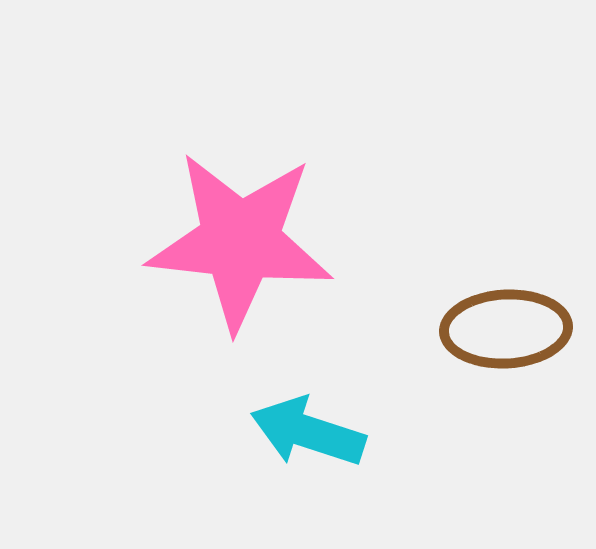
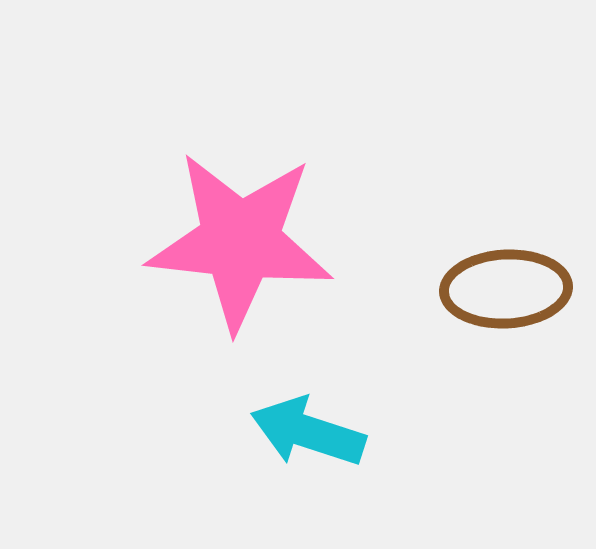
brown ellipse: moved 40 px up
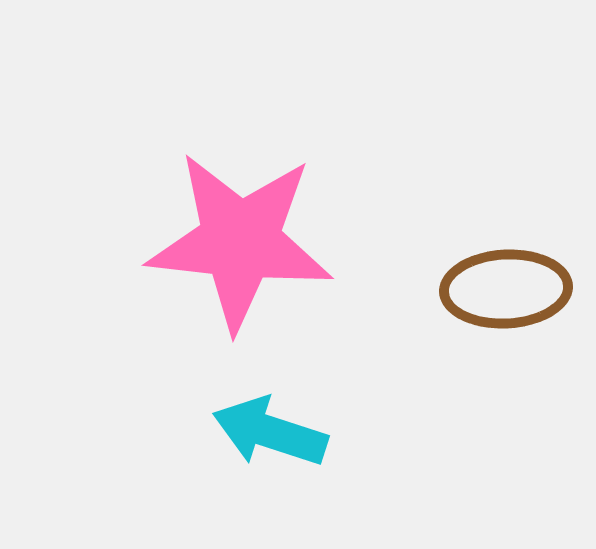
cyan arrow: moved 38 px left
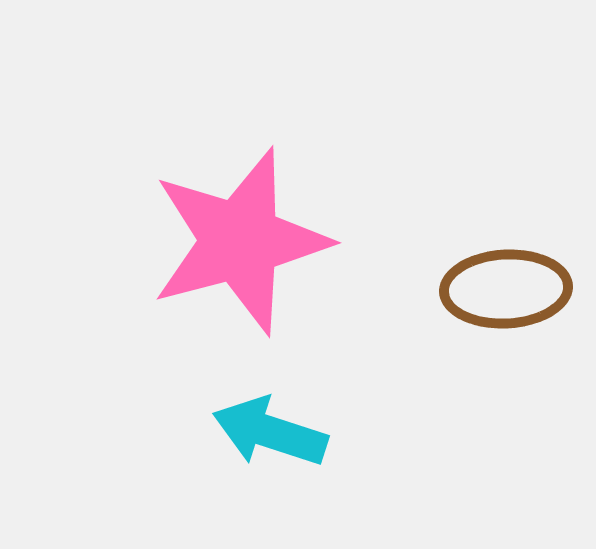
pink star: rotated 21 degrees counterclockwise
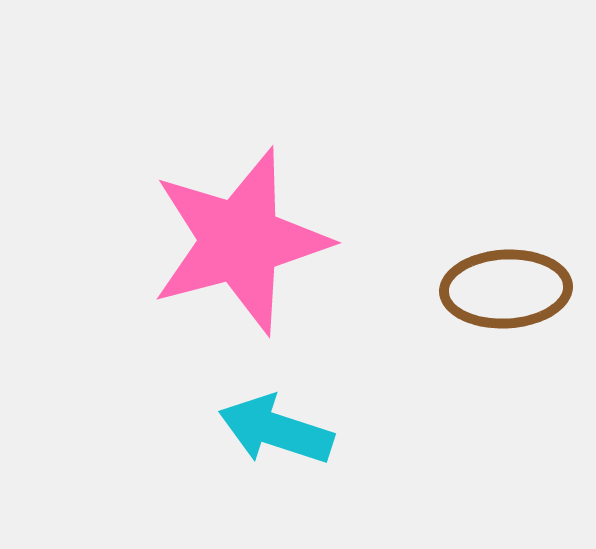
cyan arrow: moved 6 px right, 2 px up
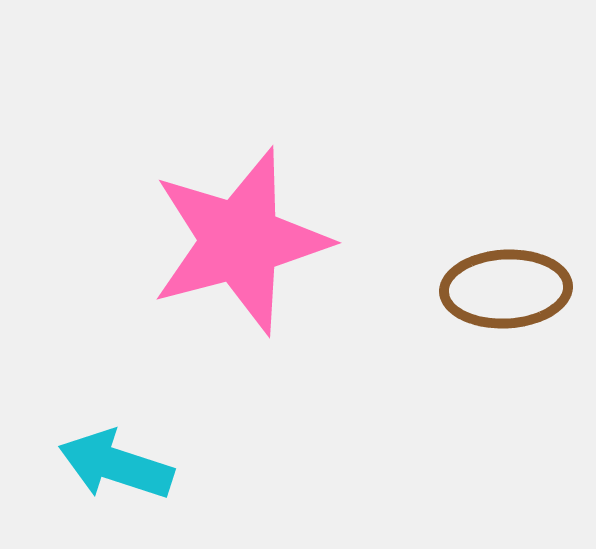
cyan arrow: moved 160 px left, 35 px down
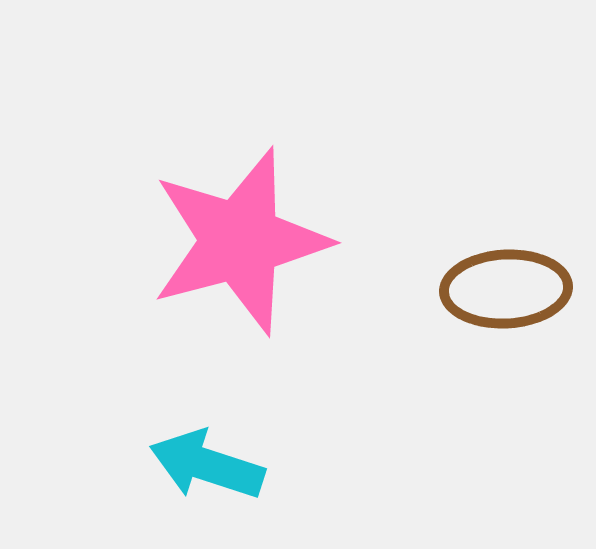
cyan arrow: moved 91 px right
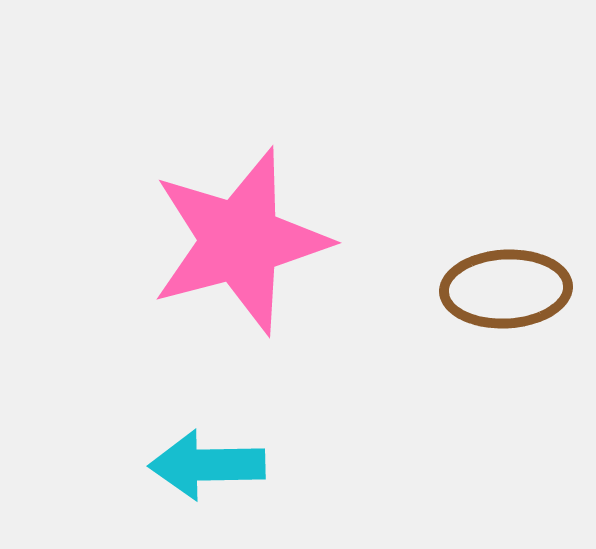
cyan arrow: rotated 19 degrees counterclockwise
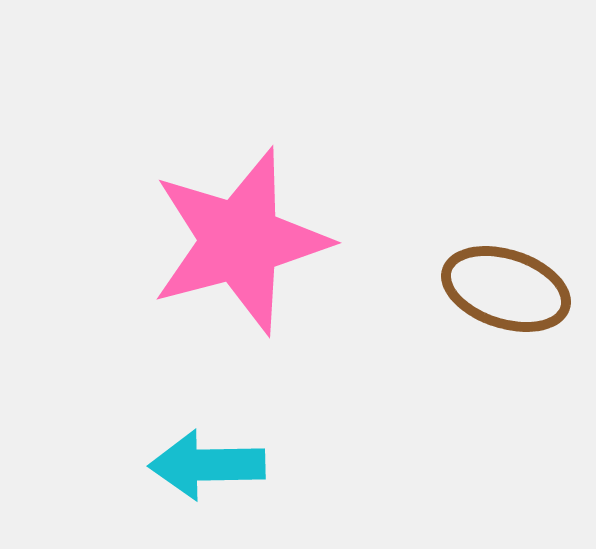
brown ellipse: rotated 21 degrees clockwise
